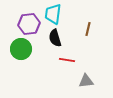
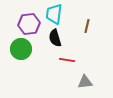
cyan trapezoid: moved 1 px right
brown line: moved 1 px left, 3 px up
gray triangle: moved 1 px left, 1 px down
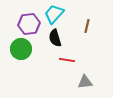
cyan trapezoid: rotated 35 degrees clockwise
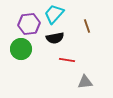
brown line: rotated 32 degrees counterclockwise
black semicircle: rotated 84 degrees counterclockwise
